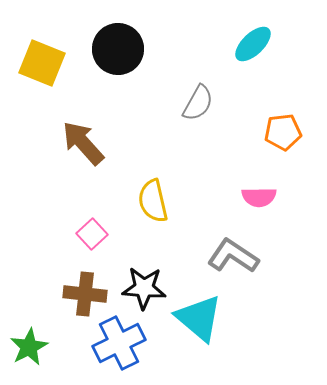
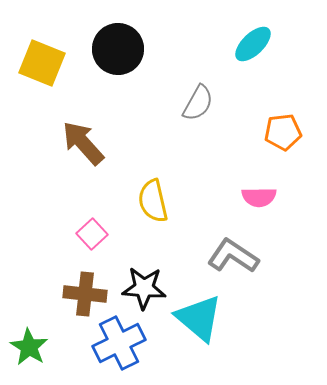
green star: rotated 12 degrees counterclockwise
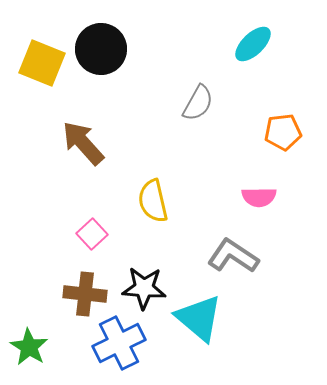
black circle: moved 17 px left
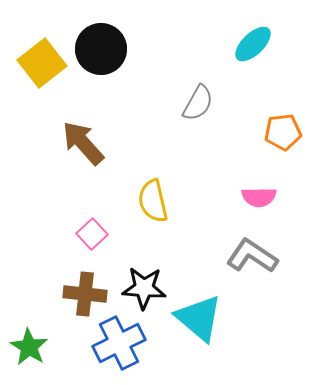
yellow square: rotated 30 degrees clockwise
gray L-shape: moved 19 px right
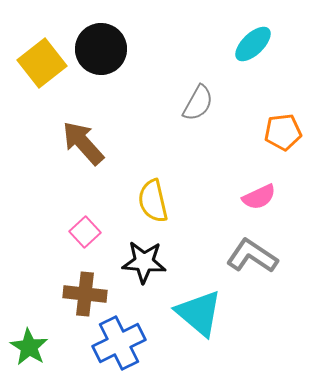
pink semicircle: rotated 24 degrees counterclockwise
pink square: moved 7 px left, 2 px up
black star: moved 26 px up
cyan triangle: moved 5 px up
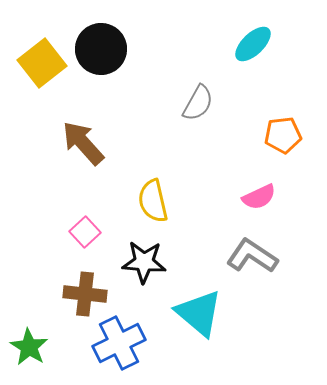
orange pentagon: moved 3 px down
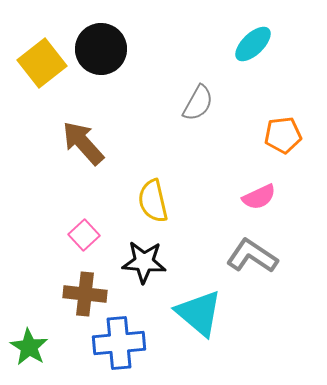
pink square: moved 1 px left, 3 px down
blue cross: rotated 21 degrees clockwise
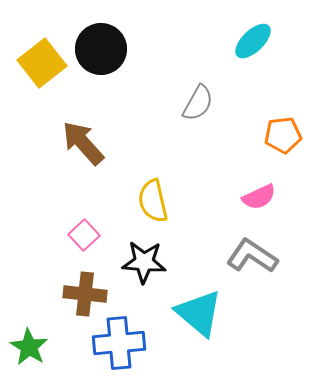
cyan ellipse: moved 3 px up
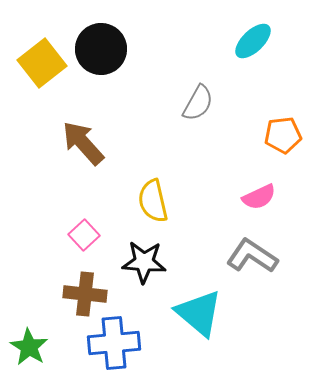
blue cross: moved 5 px left
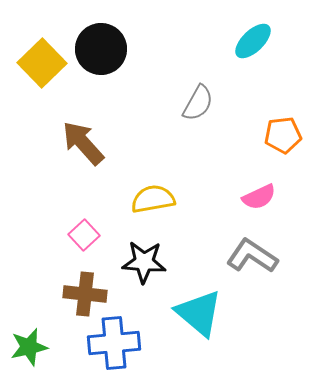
yellow square: rotated 6 degrees counterclockwise
yellow semicircle: moved 2 px up; rotated 93 degrees clockwise
green star: rotated 27 degrees clockwise
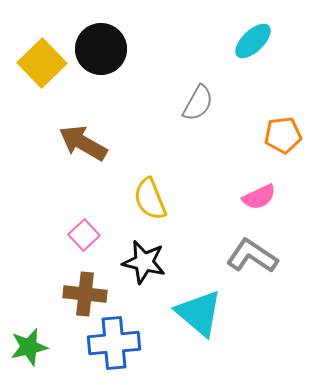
brown arrow: rotated 18 degrees counterclockwise
yellow semicircle: moved 3 px left; rotated 102 degrees counterclockwise
black star: rotated 9 degrees clockwise
